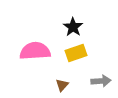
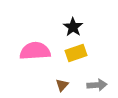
gray arrow: moved 4 px left, 4 px down
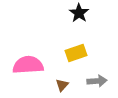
black star: moved 6 px right, 14 px up
pink semicircle: moved 7 px left, 14 px down
gray arrow: moved 4 px up
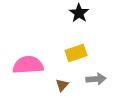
gray arrow: moved 1 px left, 2 px up
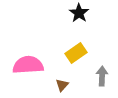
yellow rectangle: rotated 15 degrees counterclockwise
gray arrow: moved 6 px right, 3 px up; rotated 84 degrees counterclockwise
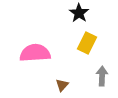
yellow rectangle: moved 11 px right, 10 px up; rotated 30 degrees counterclockwise
pink semicircle: moved 7 px right, 12 px up
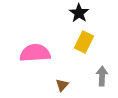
yellow rectangle: moved 3 px left, 1 px up
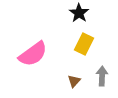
yellow rectangle: moved 2 px down
pink semicircle: moved 2 px left, 1 px down; rotated 148 degrees clockwise
brown triangle: moved 12 px right, 4 px up
